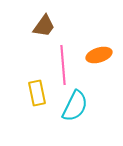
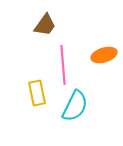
brown trapezoid: moved 1 px right, 1 px up
orange ellipse: moved 5 px right
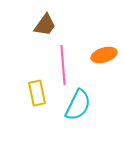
cyan semicircle: moved 3 px right, 1 px up
